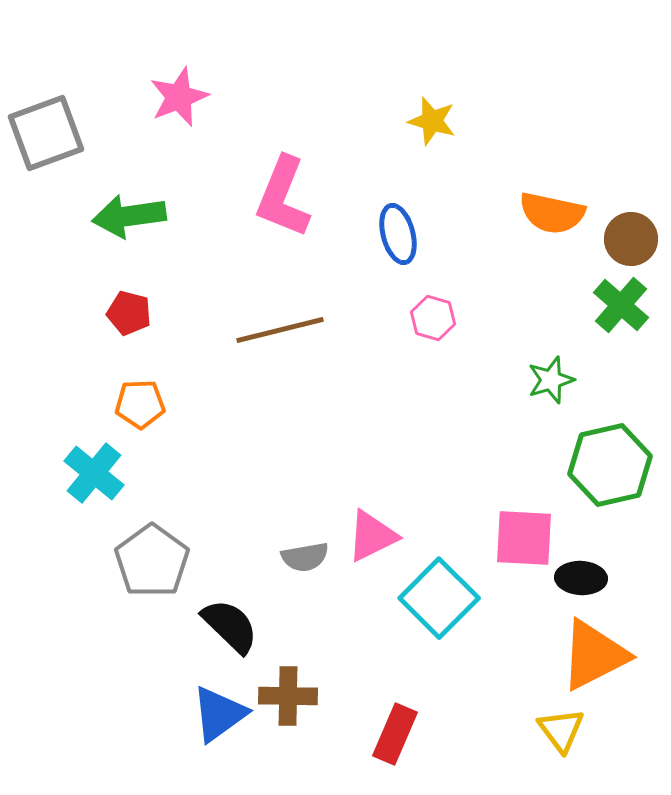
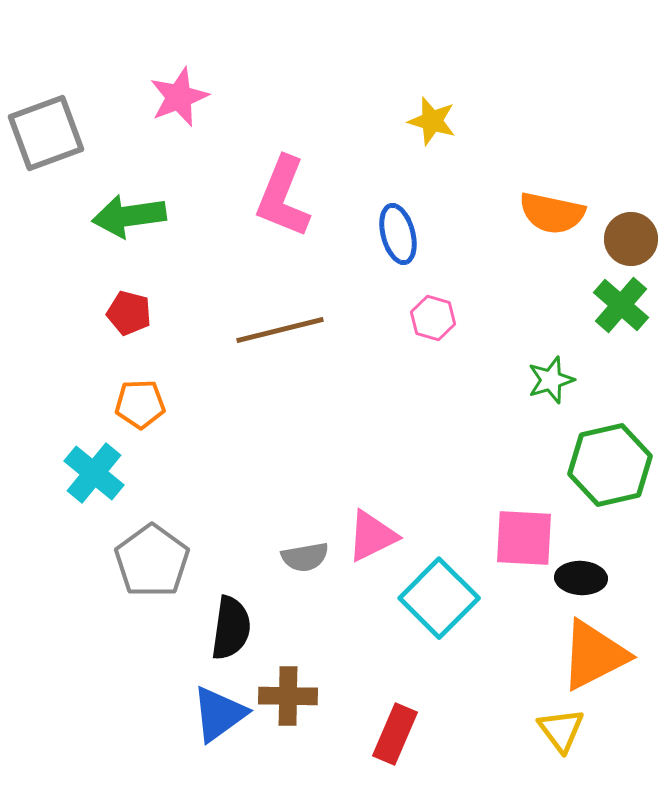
black semicircle: moved 1 px right, 2 px down; rotated 54 degrees clockwise
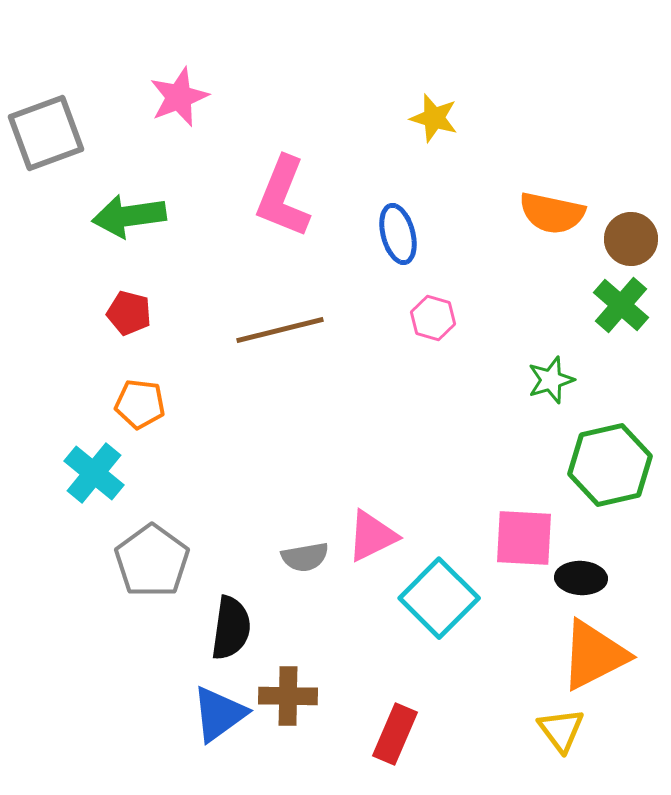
yellow star: moved 2 px right, 3 px up
orange pentagon: rotated 9 degrees clockwise
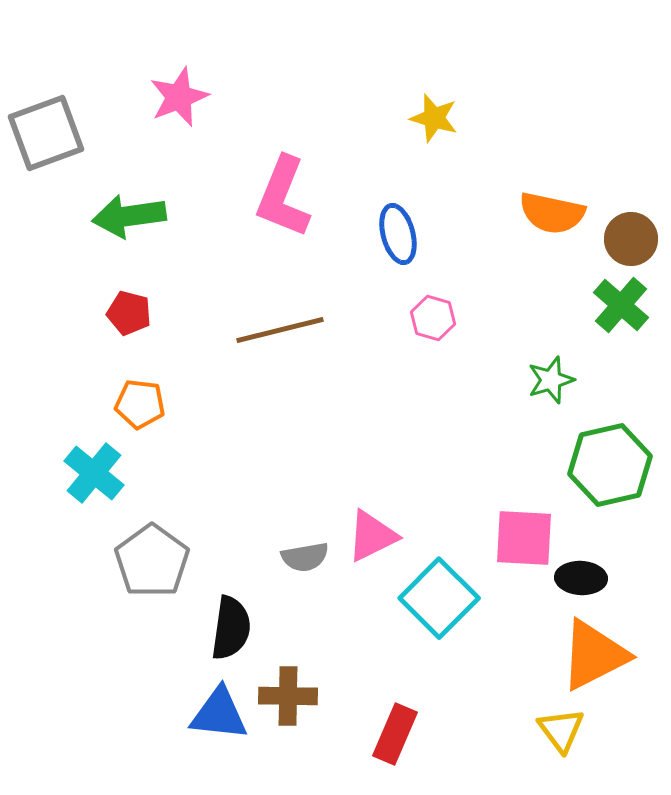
blue triangle: rotated 42 degrees clockwise
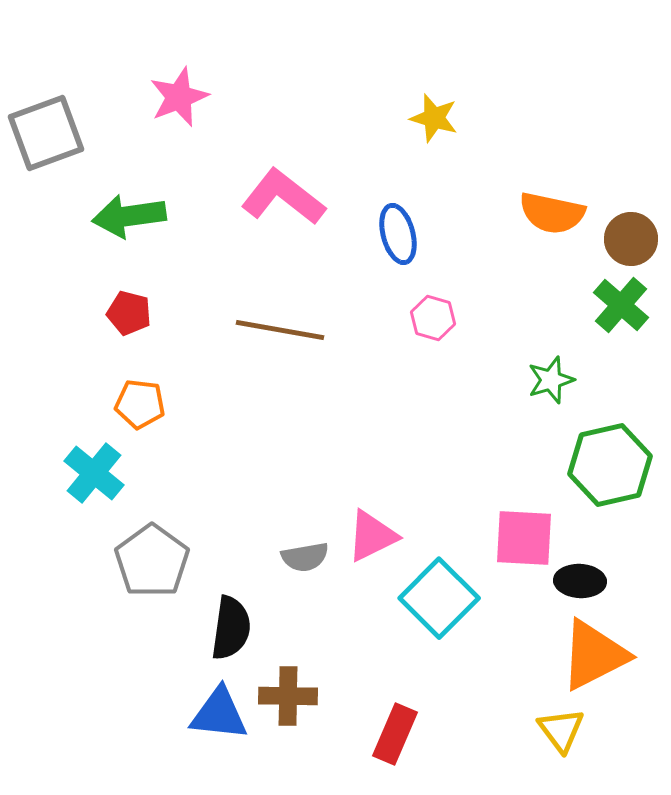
pink L-shape: rotated 106 degrees clockwise
brown line: rotated 24 degrees clockwise
black ellipse: moved 1 px left, 3 px down
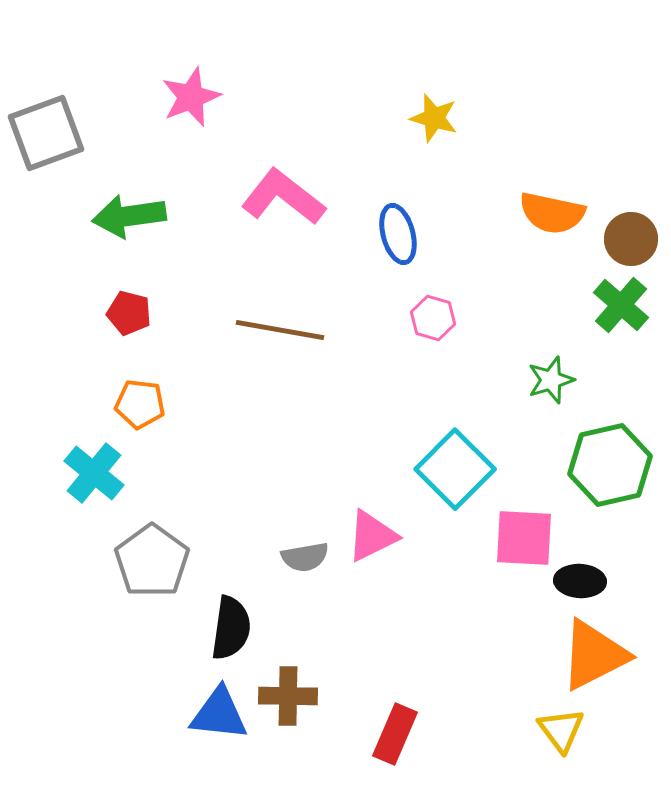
pink star: moved 12 px right
cyan square: moved 16 px right, 129 px up
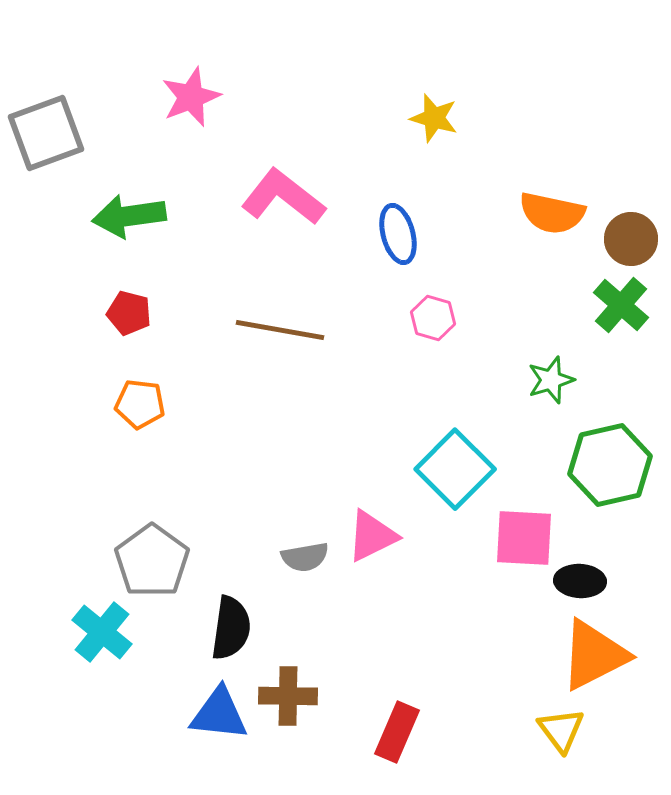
cyan cross: moved 8 px right, 159 px down
red rectangle: moved 2 px right, 2 px up
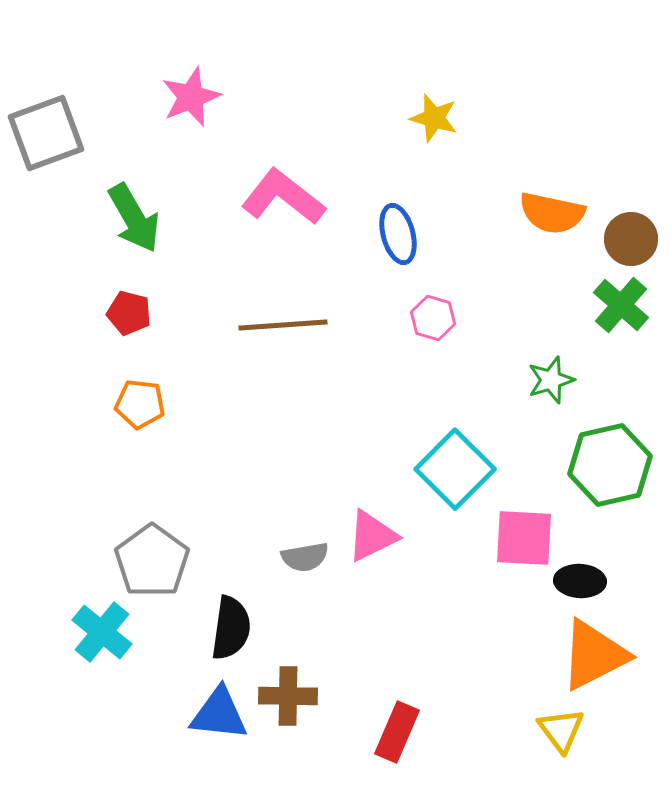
green arrow: moved 5 px right, 2 px down; rotated 112 degrees counterclockwise
brown line: moved 3 px right, 5 px up; rotated 14 degrees counterclockwise
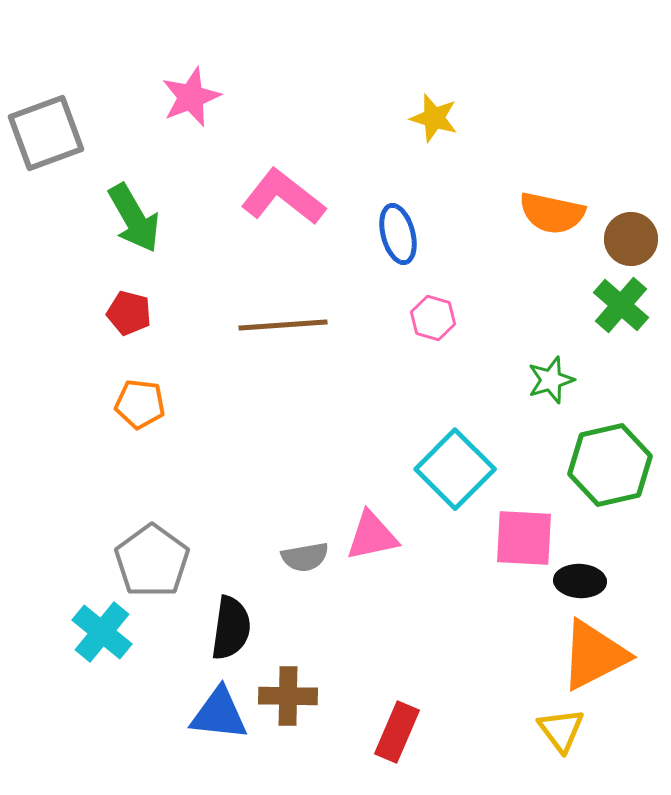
pink triangle: rotated 14 degrees clockwise
